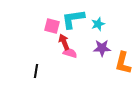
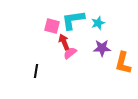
cyan L-shape: moved 1 px down
cyan star: moved 1 px up
pink semicircle: rotated 56 degrees counterclockwise
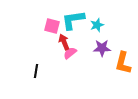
cyan star: moved 1 px left, 2 px down
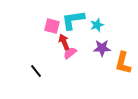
black line: rotated 48 degrees counterclockwise
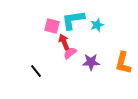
purple star: moved 11 px left, 14 px down
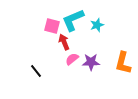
cyan L-shape: rotated 15 degrees counterclockwise
pink semicircle: moved 2 px right, 6 px down
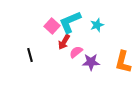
cyan L-shape: moved 3 px left, 2 px down
pink square: rotated 28 degrees clockwise
red arrow: rotated 126 degrees counterclockwise
pink semicircle: moved 4 px right, 7 px up
orange L-shape: moved 1 px up
black line: moved 6 px left, 16 px up; rotated 24 degrees clockwise
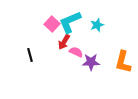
pink square: moved 2 px up
pink semicircle: rotated 64 degrees clockwise
